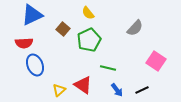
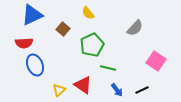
green pentagon: moved 3 px right, 5 px down
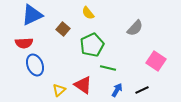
blue arrow: rotated 112 degrees counterclockwise
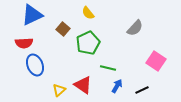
green pentagon: moved 4 px left, 2 px up
blue arrow: moved 4 px up
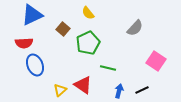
blue arrow: moved 2 px right, 5 px down; rotated 16 degrees counterclockwise
yellow triangle: moved 1 px right
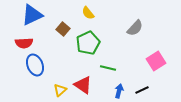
pink square: rotated 24 degrees clockwise
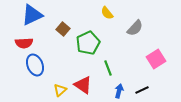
yellow semicircle: moved 19 px right
pink square: moved 2 px up
green line: rotated 56 degrees clockwise
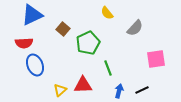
pink square: rotated 24 degrees clockwise
red triangle: rotated 36 degrees counterclockwise
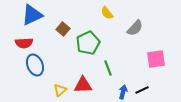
blue arrow: moved 4 px right, 1 px down
